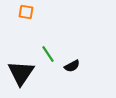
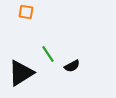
black triangle: rotated 24 degrees clockwise
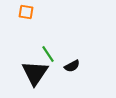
black triangle: moved 14 px right; rotated 24 degrees counterclockwise
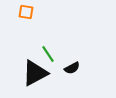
black semicircle: moved 2 px down
black triangle: rotated 28 degrees clockwise
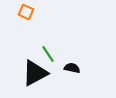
orange square: rotated 14 degrees clockwise
black semicircle: rotated 140 degrees counterclockwise
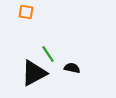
orange square: rotated 14 degrees counterclockwise
black triangle: moved 1 px left
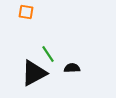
black semicircle: rotated 14 degrees counterclockwise
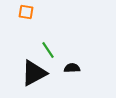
green line: moved 4 px up
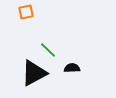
orange square: rotated 21 degrees counterclockwise
green line: rotated 12 degrees counterclockwise
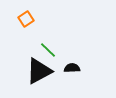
orange square: moved 7 px down; rotated 21 degrees counterclockwise
black triangle: moved 5 px right, 2 px up
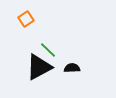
black triangle: moved 4 px up
